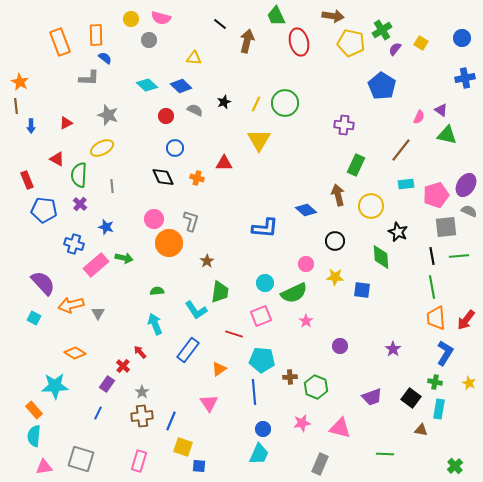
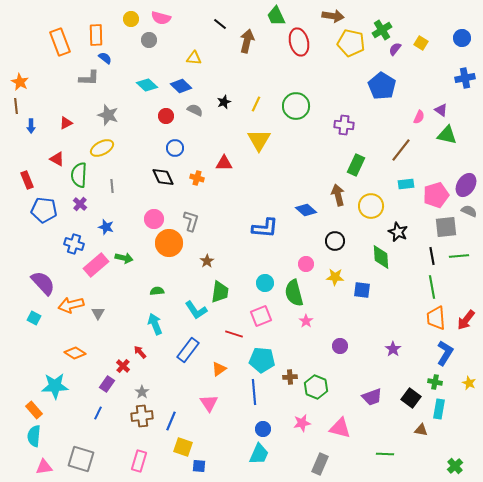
green circle at (285, 103): moved 11 px right, 3 px down
green semicircle at (294, 293): rotated 100 degrees clockwise
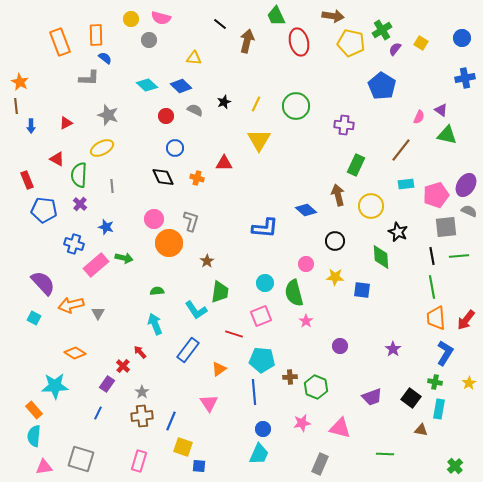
yellow star at (469, 383): rotated 16 degrees clockwise
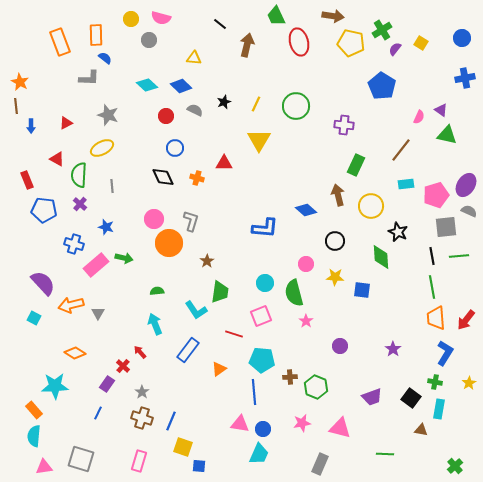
brown arrow at (247, 41): moved 4 px down
pink triangle at (209, 403): moved 31 px right, 21 px down; rotated 48 degrees counterclockwise
brown cross at (142, 416): moved 2 px down; rotated 25 degrees clockwise
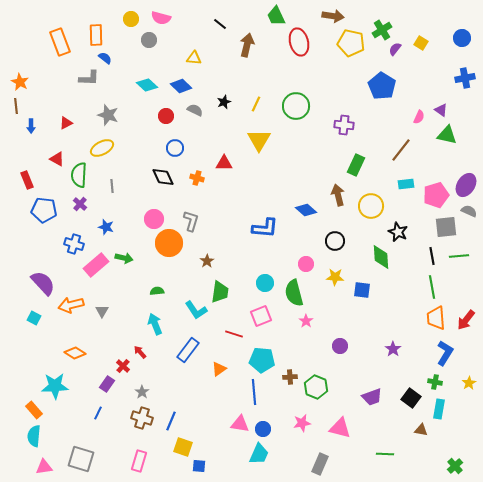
gray triangle at (98, 313): moved 4 px right, 2 px up
